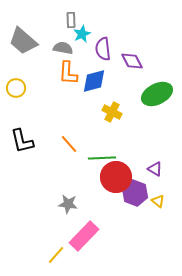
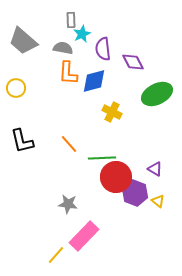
purple diamond: moved 1 px right, 1 px down
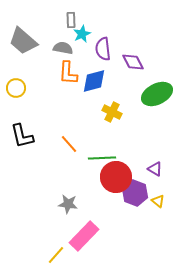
black L-shape: moved 5 px up
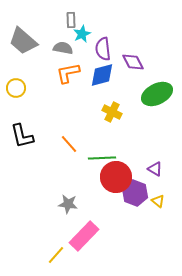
orange L-shape: rotated 75 degrees clockwise
blue diamond: moved 8 px right, 6 px up
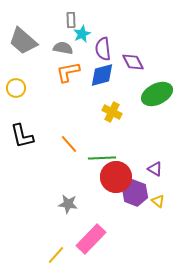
orange L-shape: moved 1 px up
pink rectangle: moved 7 px right, 3 px down
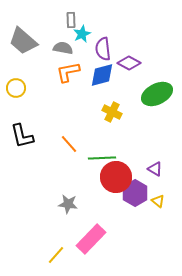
purple diamond: moved 4 px left, 1 px down; rotated 35 degrees counterclockwise
purple hexagon: rotated 10 degrees clockwise
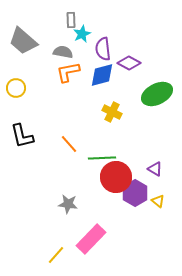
gray semicircle: moved 4 px down
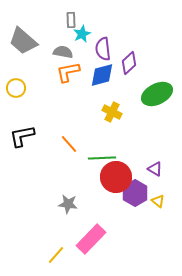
purple diamond: rotated 70 degrees counterclockwise
black L-shape: rotated 92 degrees clockwise
